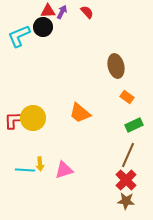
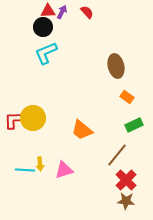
cyan L-shape: moved 27 px right, 17 px down
orange trapezoid: moved 2 px right, 17 px down
brown line: moved 11 px left; rotated 15 degrees clockwise
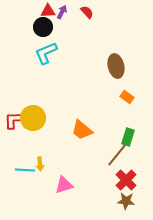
green rectangle: moved 6 px left, 12 px down; rotated 48 degrees counterclockwise
pink triangle: moved 15 px down
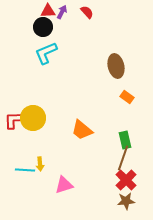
green rectangle: moved 3 px left, 3 px down; rotated 30 degrees counterclockwise
brown line: moved 6 px right, 3 px down; rotated 20 degrees counterclockwise
brown star: rotated 12 degrees counterclockwise
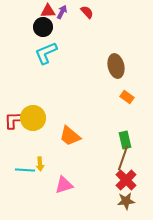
orange trapezoid: moved 12 px left, 6 px down
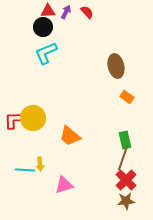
purple arrow: moved 4 px right
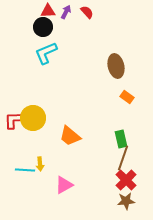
green rectangle: moved 4 px left, 1 px up
pink triangle: rotated 12 degrees counterclockwise
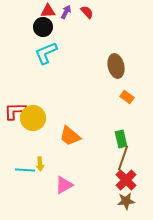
red L-shape: moved 9 px up
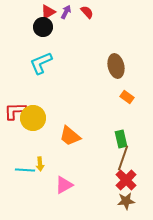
red triangle: moved 1 px down; rotated 28 degrees counterclockwise
cyan L-shape: moved 5 px left, 10 px down
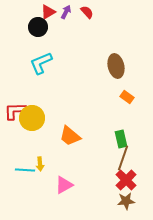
black circle: moved 5 px left
yellow circle: moved 1 px left
